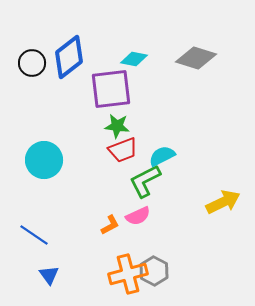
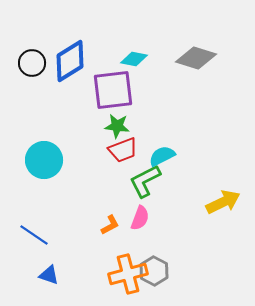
blue diamond: moved 1 px right, 4 px down; rotated 6 degrees clockwise
purple square: moved 2 px right, 1 px down
pink semicircle: moved 2 px right, 2 px down; rotated 45 degrees counterclockwise
blue triangle: rotated 35 degrees counterclockwise
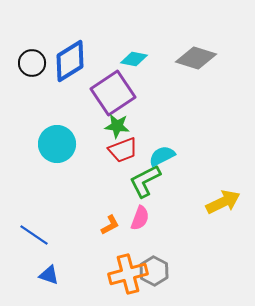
purple square: moved 3 px down; rotated 27 degrees counterclockwise
cyan circle: moved 13 px right, 16 px up
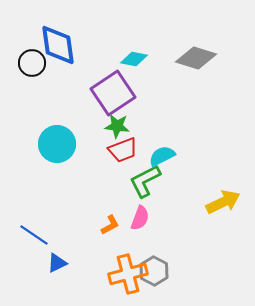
blue diamond: moved 12 px left, 16 px up; rotated 66 degrees counterclockwise
blue triangle: moved 8 px right, 12 px up; rotated 45 degrees counterclockwise
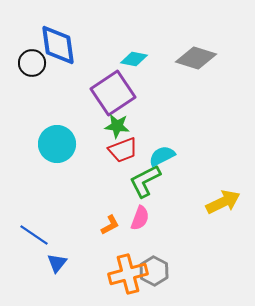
blue triangle: rotated 25 degrees counterclockwise
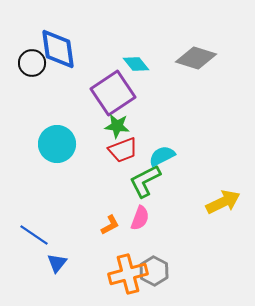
blue diamond: moved 4 px down
cyan diamond: moved 2 px right, 5 px down; rotated 40 degrees clockwise
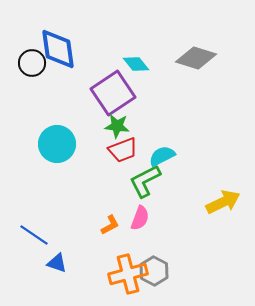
blue triangle: rotated 50 degrees counterclockwise
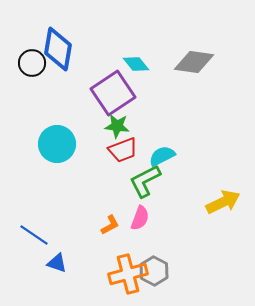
blue diamond: rotated 18 degrees clockwise
gray diamond: moved 2 px left, 4 px down; rotated 9 degrees counterclockwise
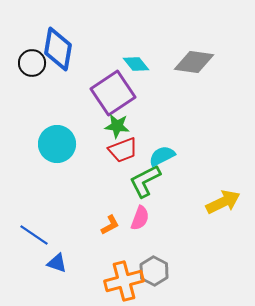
orange cross: moved 4 px left, 7 px down
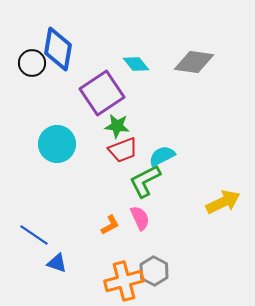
purple square: moved 11 px left
pink semicircle: rotated 45 degrees counterclockwise
